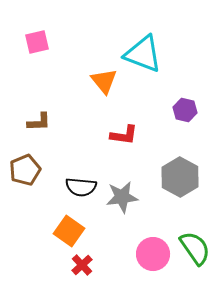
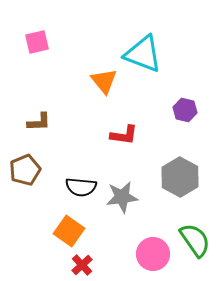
green semicircle: moved 8 px up
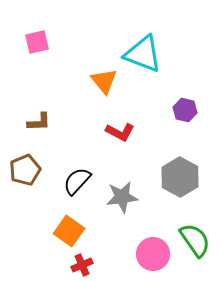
red L-shape: moved 4 px left, 3 px up; rotated 20 degrees clockwise
black semicircle: moved 4 px left, 6 px up; rotated 128 degrees clockwise
red cross: rotated 20 degrees clockwise
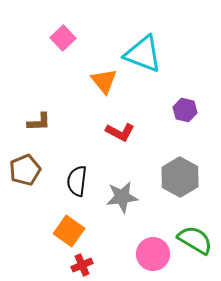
pink square: moved 26 px right, 4 px up; rotated 30 degrees counterclockwise
black semicircle: rotated 36 degrees counterclockwise
green semicircle: rotated 24 degrees counterclockwise
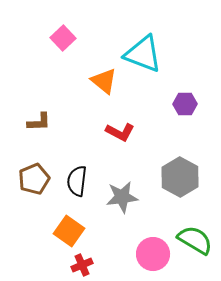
orange triangle: rotated 12 degrees counterclockwise
purple hexagon: moved 6 px up; rotated 15 degrees counterclockwise
brown pentagon: moved 9 px right, 9 px down
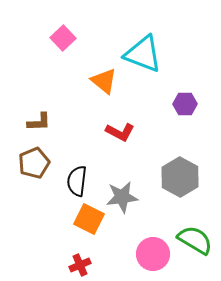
brown pentagon: moved 16 px up
orange square: moved 20 px right, 12 px up; rotated 8 degrees counterclockwise
red cross: moved 2 px left
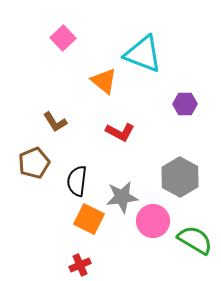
brown L-shape: moved 16 px right; rotated 60 degrees clockwise
pink circle: moved 33 px up
